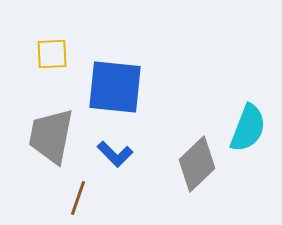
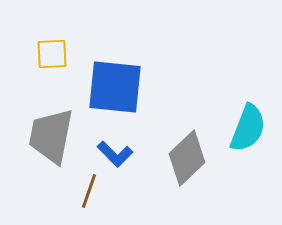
gray diamond: moved 10 px left, 6 px up
brown line: moved 11 px right, 7 px up
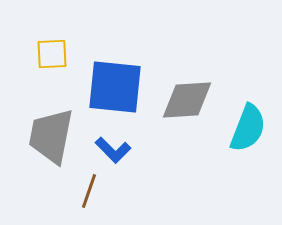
blue L-shape: moved 2 px left, 4 px up
gray diamond: moved 58 px up; rotated 40 degrees clockwise
